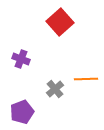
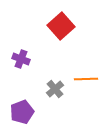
red square: moved 1 px right, 4 px down
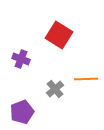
red square: moved 2 px left, 9 px down; rotated 16 degrees counterclockwise
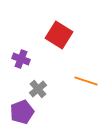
orange line: moved 2 px down; rotated 20 degrees clockwise
gray cross: moved 17 px left
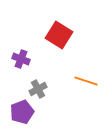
gray cross: rotated 12 degrees clockwise
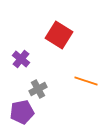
purple cross: rotated 18 degrees clockwise
purple pentagon: rotated 10 degrees clockwise
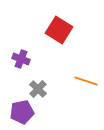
red square: moved 5 px up
purple cross: rotated 18 degrees counterclockwise
gray cross: rotated 18 degrees counterclockwise
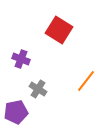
orange line: rotated 70 degrees counterclockwise
gray cross: rotated 12 degrees counterclockwise
purple pentagon: moved 6 px left
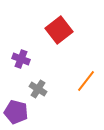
red square: rotated 20 degrees clockwise
purple pentagon: rotated 25 degrees clockwise
